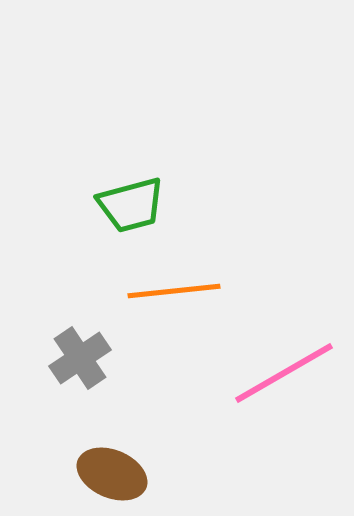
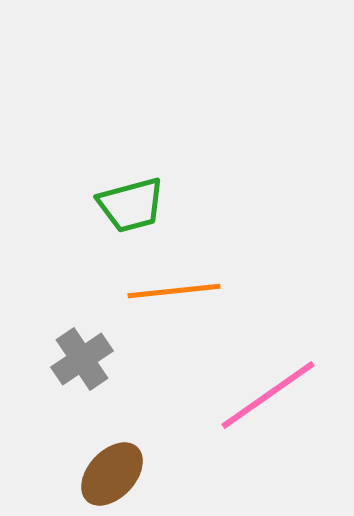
gray cross: moved 2 px right, 1 px down
pink line: moved 16 px left, 22 px down; rotated 5 degrees counterclockwise
brown ellipse: rotated 70 degrees counterclockwise
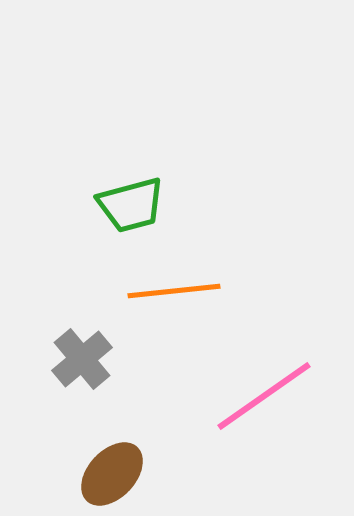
gray cross: rotated 6 degrees counterclockwise
pink line: moved 4 px left, 1 px down
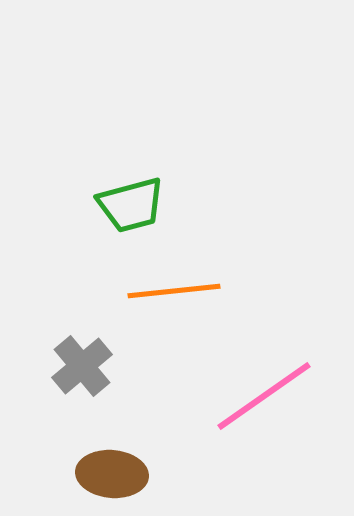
gray cross: moved 7 px down
brown ellipse: rotated 52 degrees clockwise
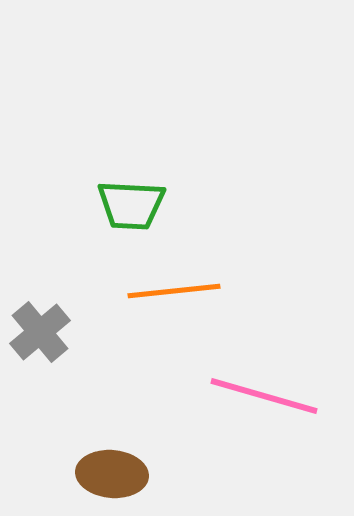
green trapezoid: rotated 18 degrees clockwise
gray cross: moved 42 px left, 34 px up
pink line: rotated 51 degrees clockwise
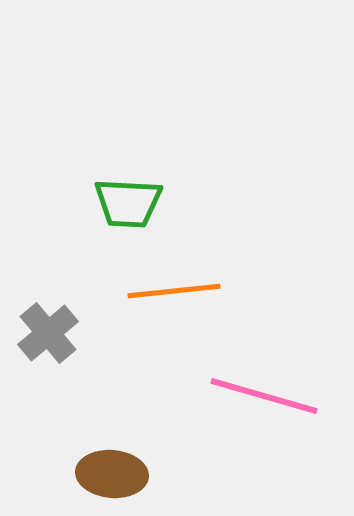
green trapezoid: moved 3 px left, 2 px up
gray cross: moved 8 px right, 1 px down
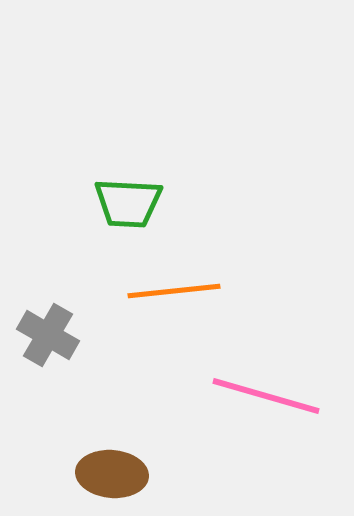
gray cross: moved 2 px down; rotated 20 degrees counterclockwise
pink line: moved 2 px right
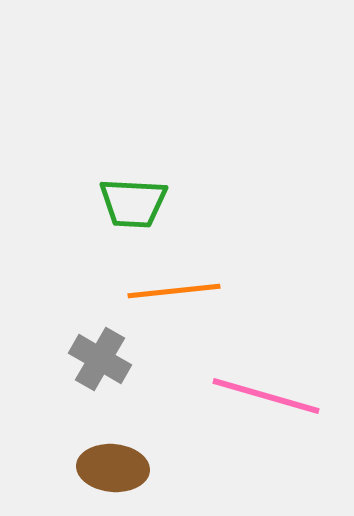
green trapezoid: moved 5 px right
gray cross: moved 52 px right, 24 px down
brown ellipse: moved 1 px right, 6 px up
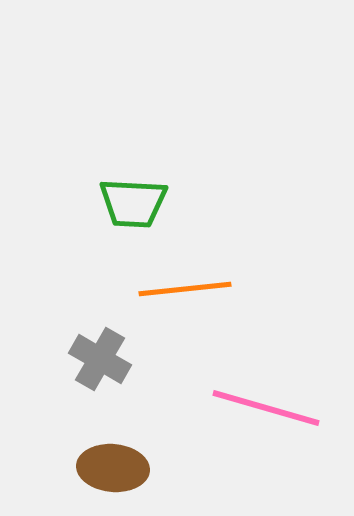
orange line: moved 11 px right, 2 px up
pink line: moved 12 px down
